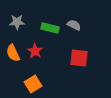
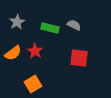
gray star: rotated 28 degrees counterclockwise
orange semicircle: rotated 102 degrees counterclockwise
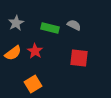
gray star: moved 1 px left, 1 px down
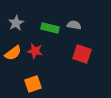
gray semicircle: rotated 16 degrees counterclockwise
red star: rotated 21 degrees counterclockwise
red square: moved 3 px right, 4 px up; rotated 12 degrees clockwise
orange square: rotated 12 degrees clockwise
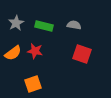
green rectangle: moved 6 px left, 2 px up
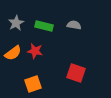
red square: moved 6 px left, 19 px down
